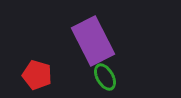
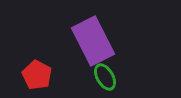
red pentagon: rotated 12 degrees clockwise
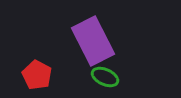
green ellipse: rotated 36 degrees counterclockwise
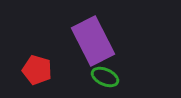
red pentagon: moved 5 px up; rotated 12 degrees counterclockwise
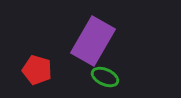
purple rectangle: rotated 57 degrees clockwise
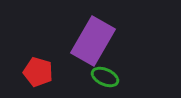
red pentagon: moved 1 px right, 2 px down
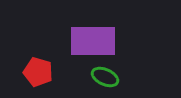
purple rectangle: rotated 60 degrees clockwise
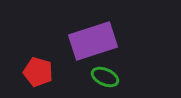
purple rectangle: rotated 18 degrees counterclockwise
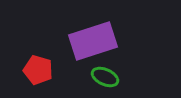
red pentagon: moved 2 px up
